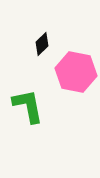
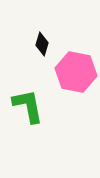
black diamond: rotated 30 degrees counterclockwise
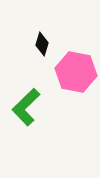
green L-shape: moved 2 px left, 1 px down; rotated 123 degrees counterclockwise
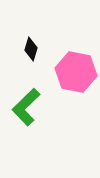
black diamond: moved 11 px left, 5 px down
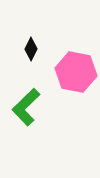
black diamond: rotated 10 degrees clockwise
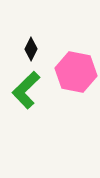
green L-shape: moved 17 px up
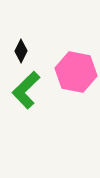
black diamond: moved 10 px left, 2 px down
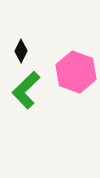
pink hexagon: rotated 9 degrees clockwise
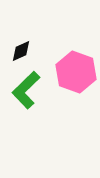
black diamond: rotated 40 degrees clockwise
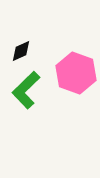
pink hexagon: moved 1 px down
